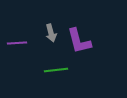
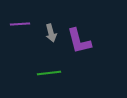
purple line: moved 3 px right, 19 px up
green line: moved 7 px left, 3 px down
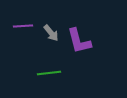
purple line: moved 3 px right, 2 px down
gray arrow: rotated 24 degrees counterclockwise
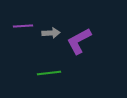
gray arrow: rotated 54 degrees counterclockwise
purple L-shape: rotated 76 degrees clockwise
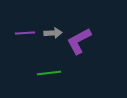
purple line: moved 2 px right, 7 px down
gray arrow: moved 2 px right
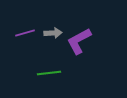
purple line: rotated 12 degrees counterclockwise
